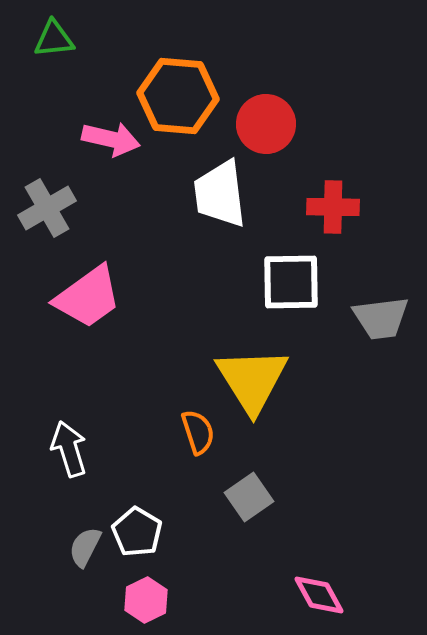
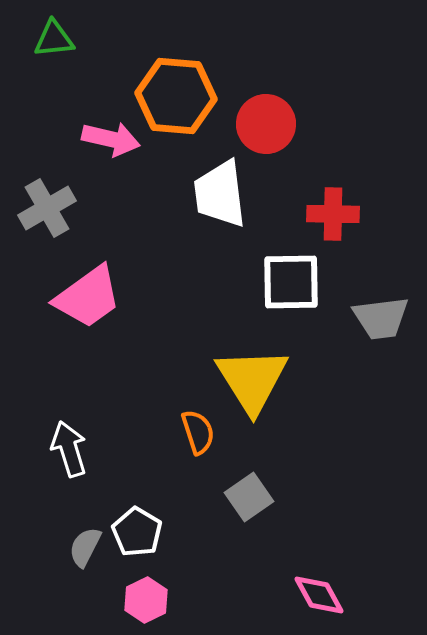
orange hexagon: moved 2 px left
red cross: moved 7 px down
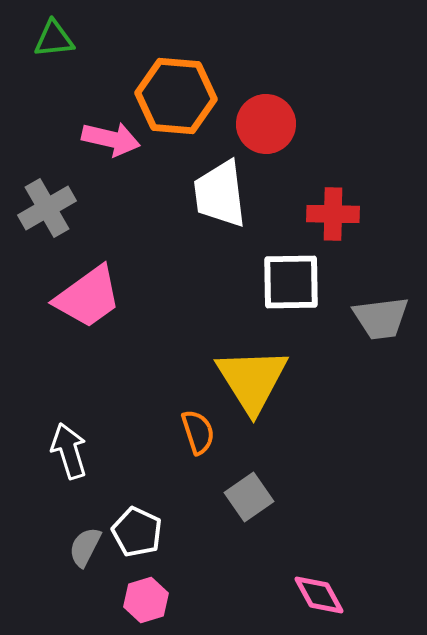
white arrow: moved 2 px down
white pentagon: rotated 6 degrees counterclockwise
pink hexagon: rotated 9 degrees clockwise
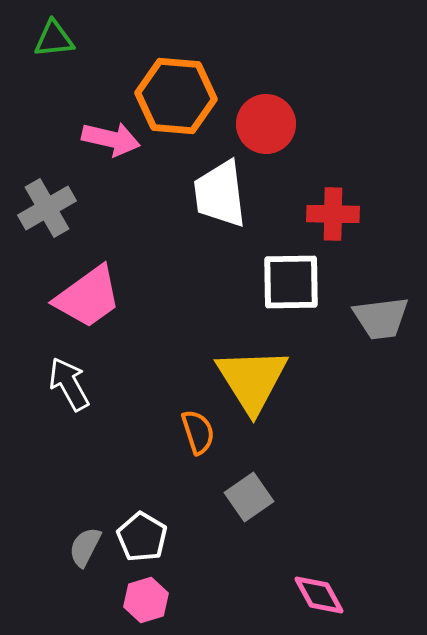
white arrow: moved 67 px up; rotated 12 degrees counterclockwise
white pentagon: moved 5 px right, 5 px down; rotated 6 degrees clockwise
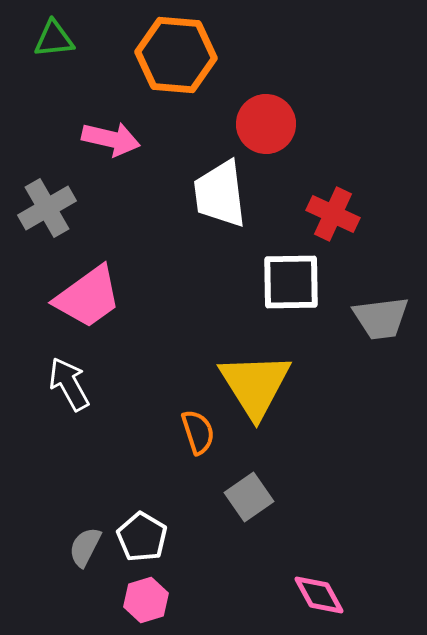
orange hexagon: moved 41 px up
red cross: rotated 24 degrees clockwise
yellow triangle: moved 3 px right, 5 px down
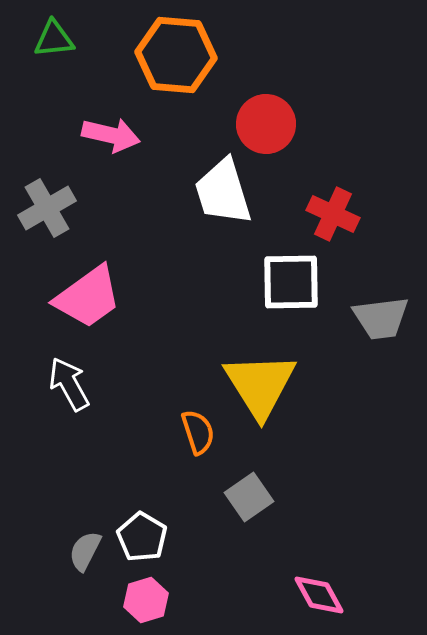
pink arrow: moved 4 px up
white trapezoid: moved 3 px right, 2 px up; rotated 10 degrees counterclockwise
yellow triangle: moved 5 px right
gray semicircle: moved 4 px down
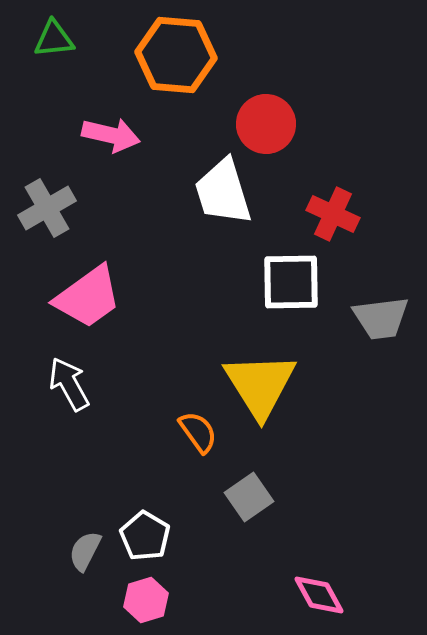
orange semicircle: rotated 18 degrees counterclockwise
white pentagon: moved 3 px right, 1 px up
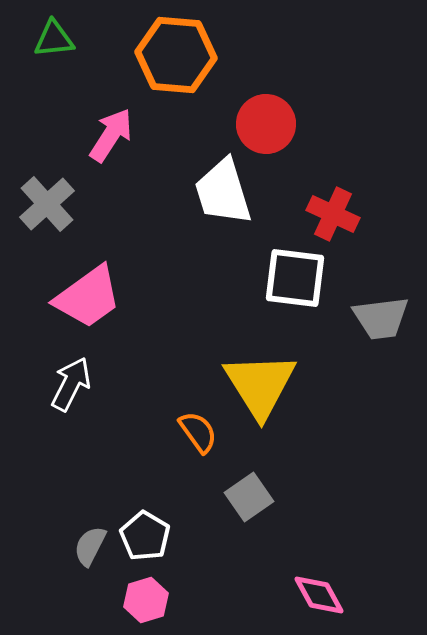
pink arrow: rotated 70 degrees counterclockwise
gray cross: moved 4 px up; rotated 12 degrees counterclockwise
white square: moved 4 px right, 4 px up; rotated 8 degrees clockwise
white arrow: moved 2 px right; rotated 56 degrees clockwise
gray semicircle: moved 5 px right, 5 px up
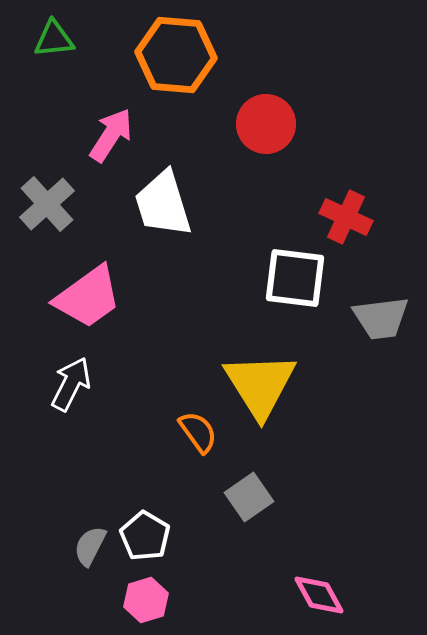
white trapezoid: moved 60 px left, 12 px down
red cross: moved 13 px right, 3 px down
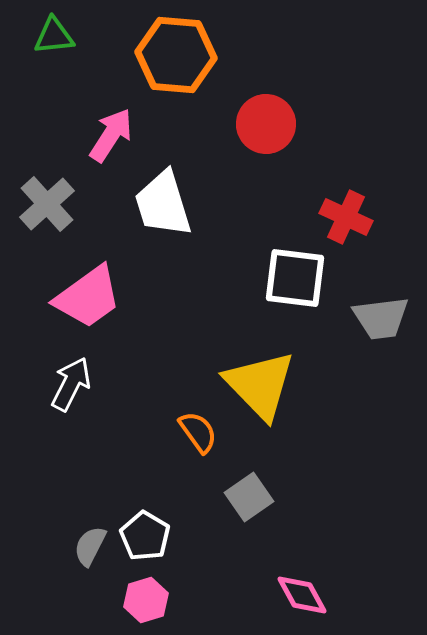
green triangle: moved 3 px up
yellow triangle: rotated 12 degrees counterclockwise
pink diamond: moved 17 px left
